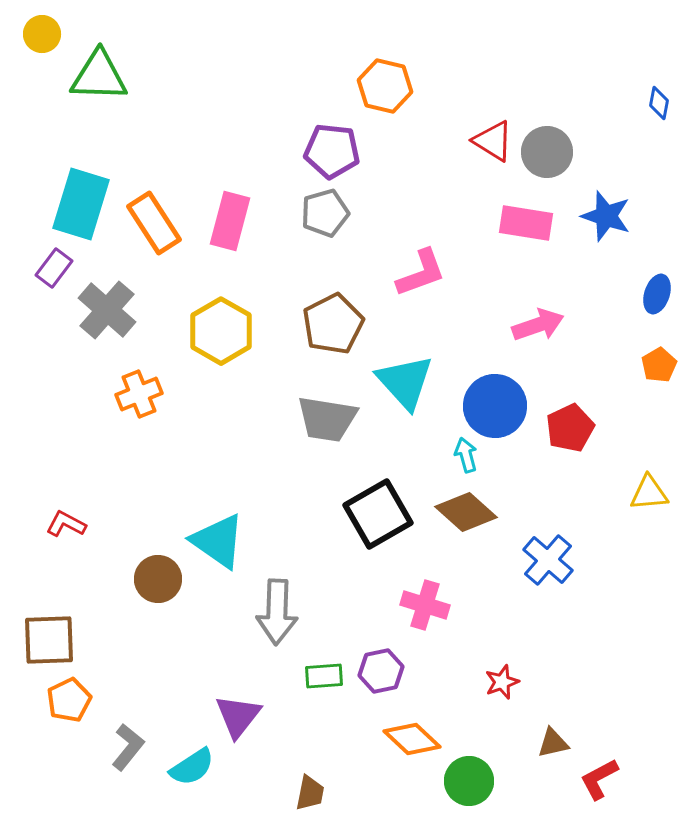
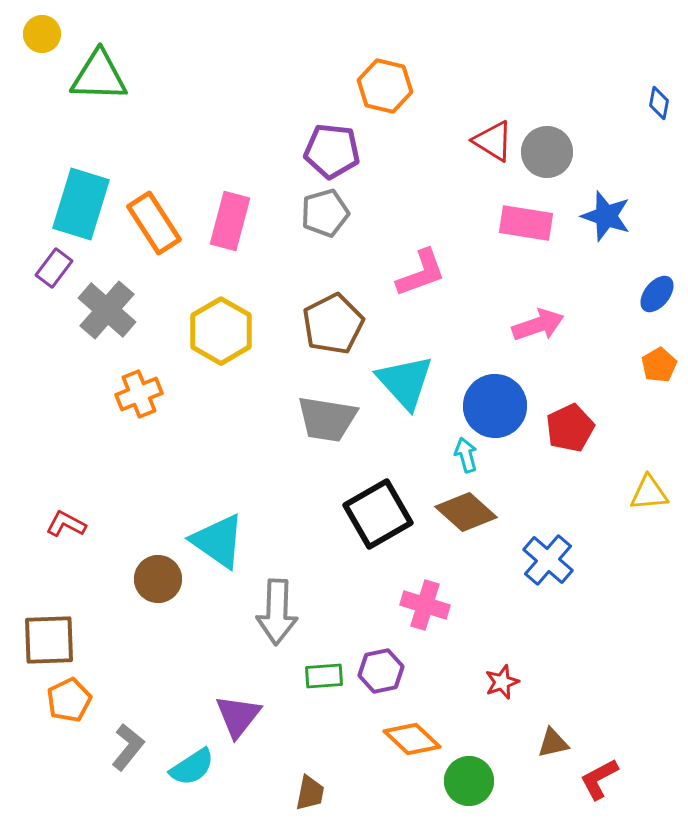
blue ellipse at (657, 294): rotated 21 degrees clockwise
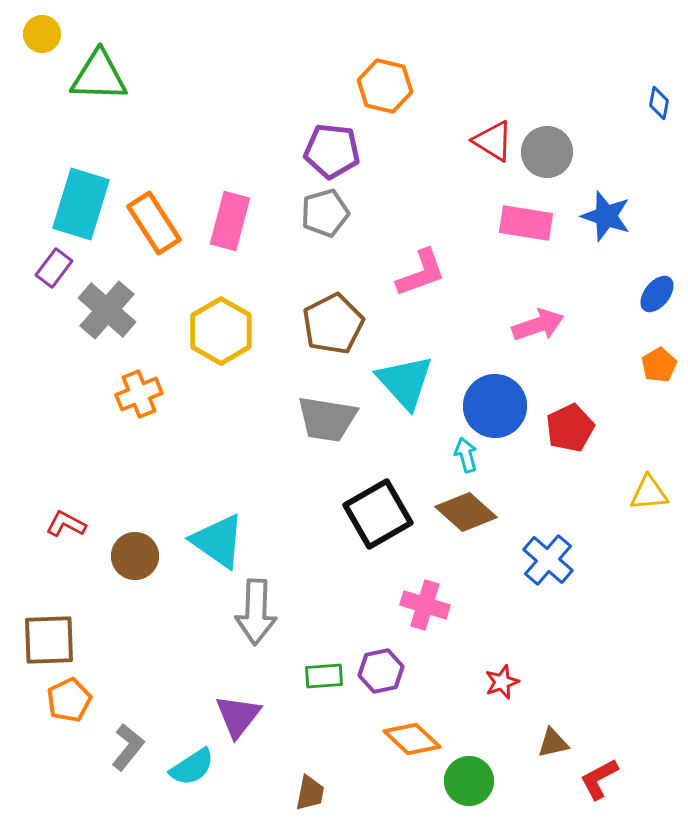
brown circle at (158, 579): moved 23 px left, 23 px up
gray arrow at (277, 612): moved 21 px left
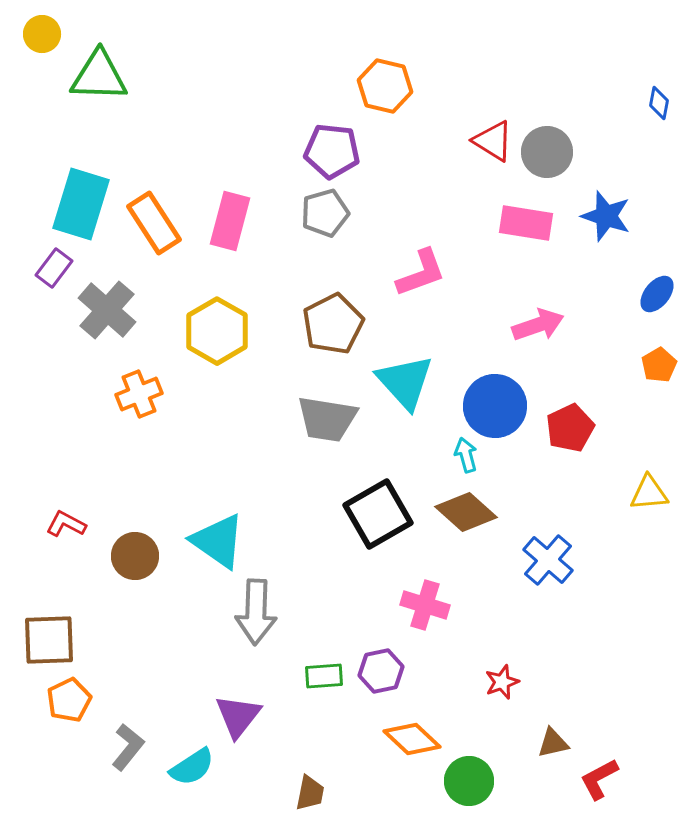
yellow hexagon at (221, 331): moved 4 px left
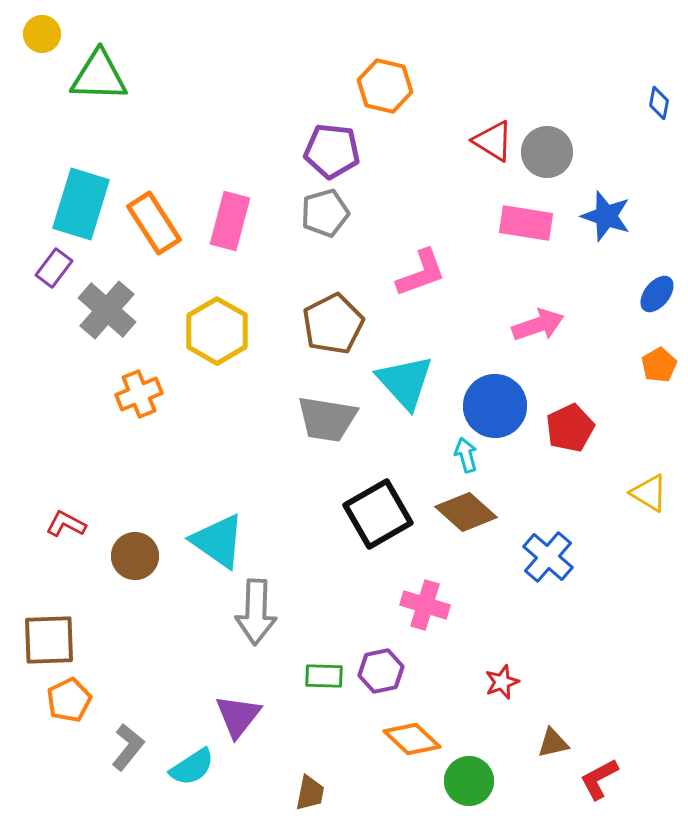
yellow triangle at (649, 493): rotated 36 degrees clockwise
blue cross at (548, 560): moved 3 px up
green rectangle at (324, 676): rotated 6 degrees clockwise
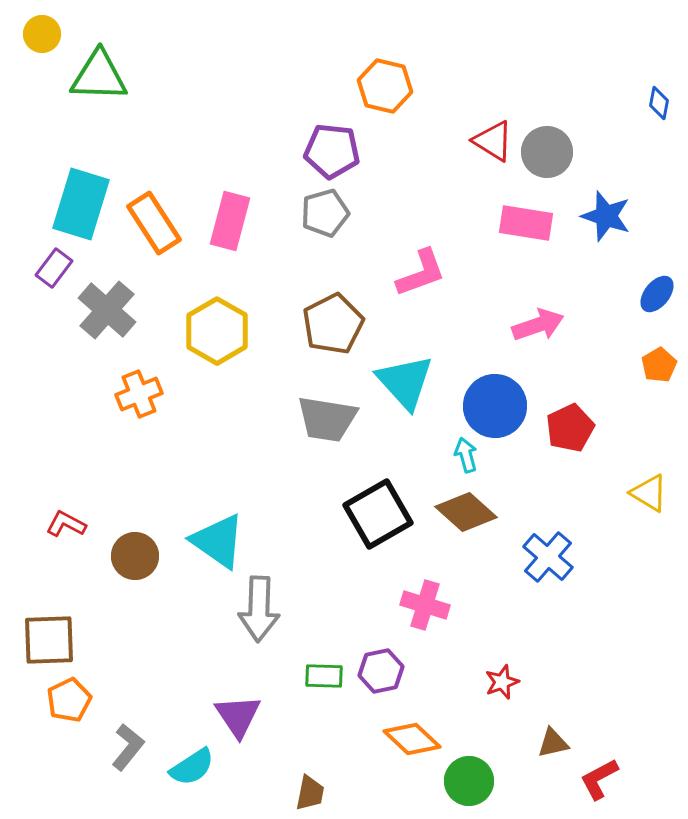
gray arrow at (256, 612): moved 3 px right, 3 px up
purple triangle at (238, 716): rotated 12 degrees counterclockwise
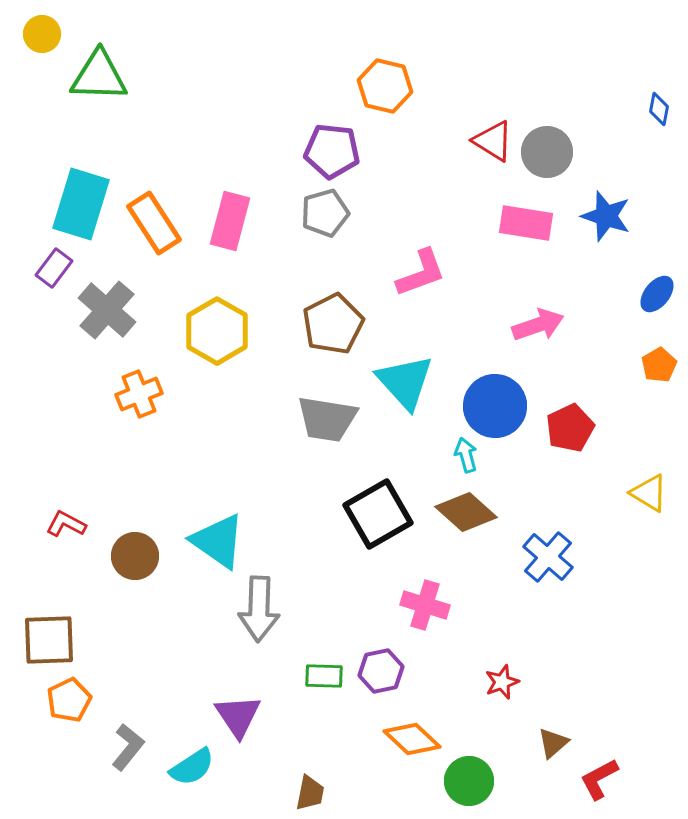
blue diamond at (659, 103): moved 6 px down
brown triangle at (553, 743): rotated 28 degrees counterclockwise
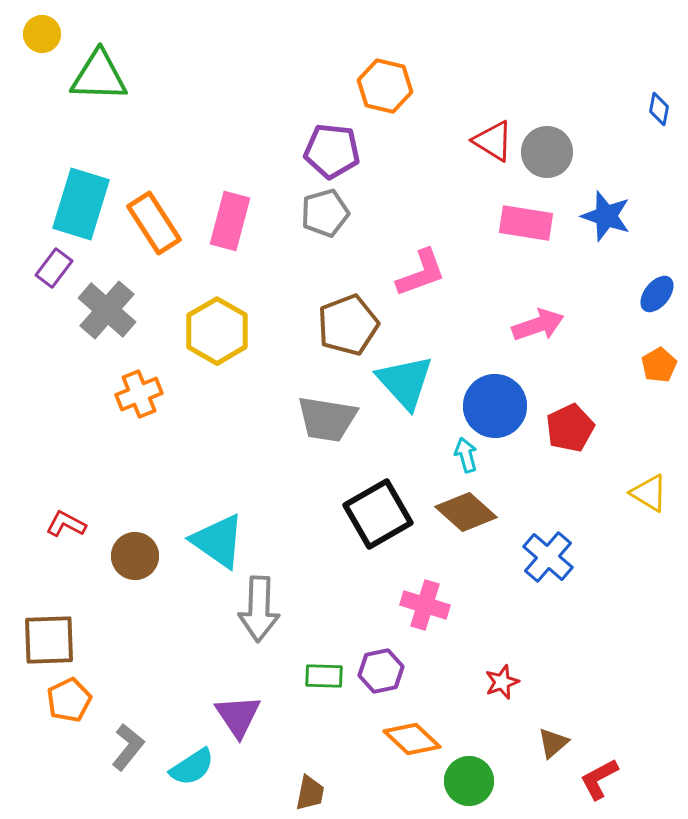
brown pentagon at (333, 324): moved 15 px right, 1 px down; rotated 6 degrees clockwise
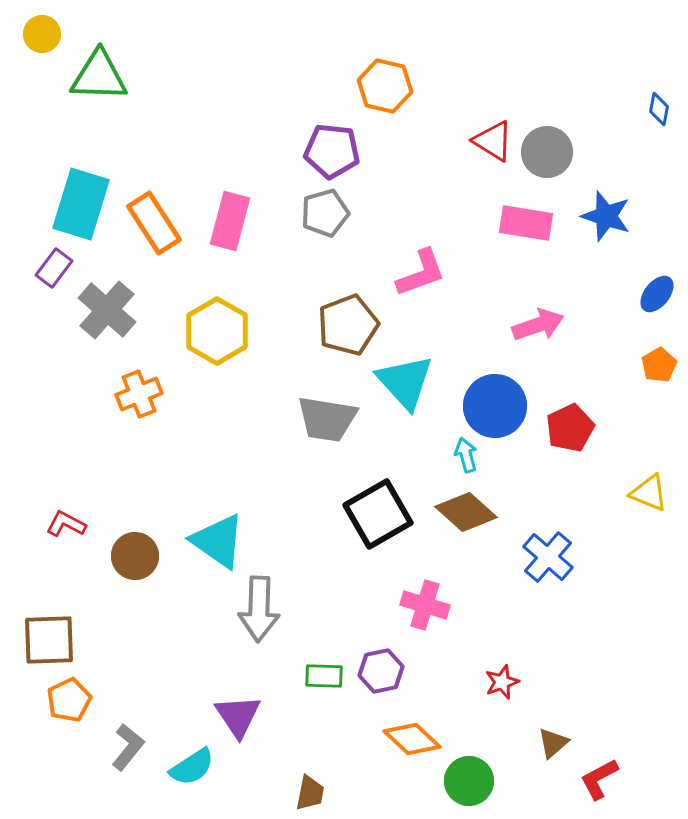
yellow triangle at (649, 493): rotated 9 degrees counterclockwise
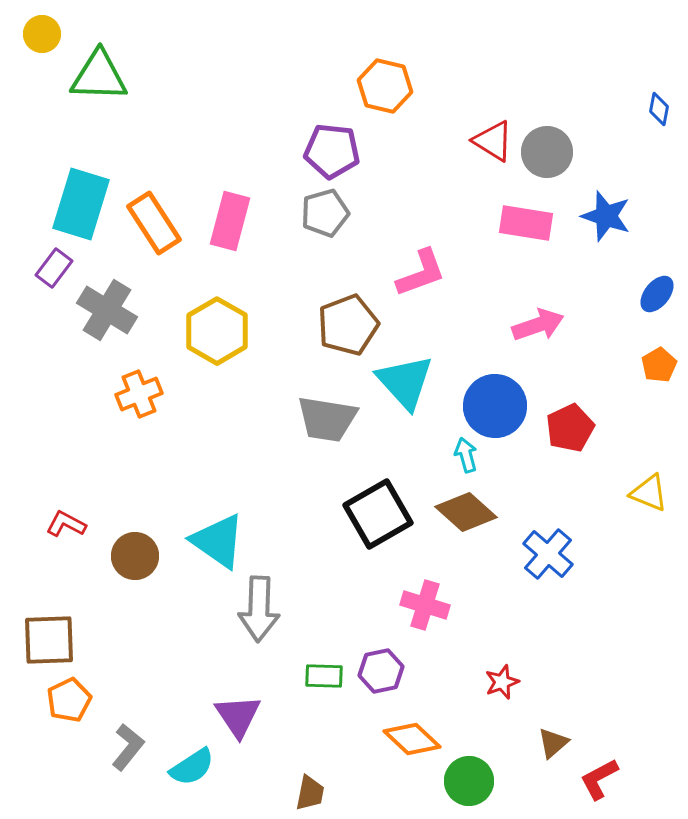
gray cross at (107, 310): rotated 10 degrees counterclockwise
blue cross at (548, 557): moved 3 px up
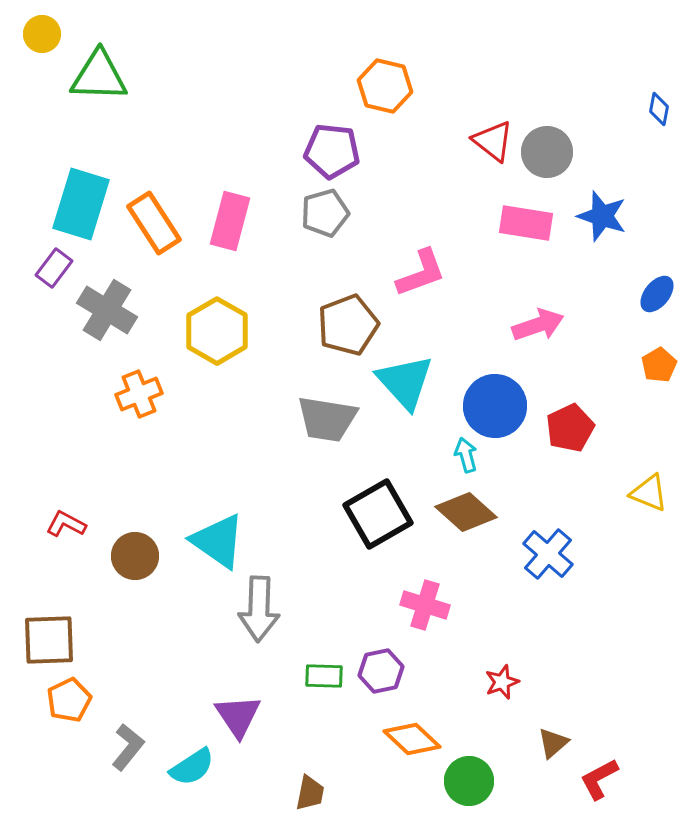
red triangle at (493, 141): rotated 6 degrees clockwise
blue star at (606, 216): moved 4 px left
